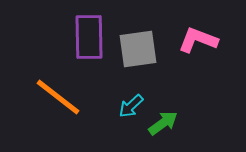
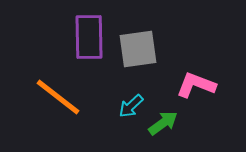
pink L-shape: moved 2 px left, 45 px down
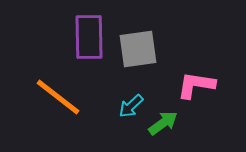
pink L-shape: rotated 12 degrees counterclockwise
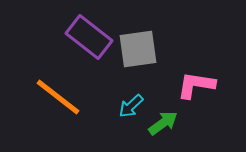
purple rectangle: rotated 51 degrees counterclockwise
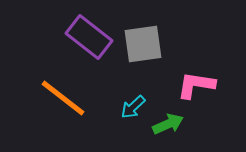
gray square: moved 5 px right, 5 px up
orange line: moved 5 px right, 1 px down
cyan arrow: moved 2 px right, 1 px down
green arrow: moved 5 px right, 1 px down; rotated 12 degrees clockwise
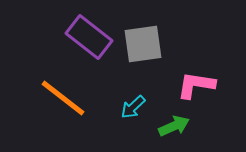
green arrow: moved 6 px right, 2 px down
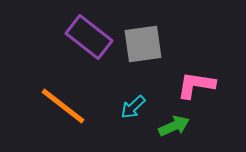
orange line: moved 8 px down
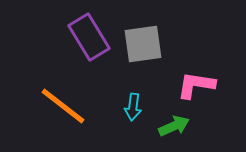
purple rectangle: rotated 21 degrees clockwise
cyan arrow: rotated 40 degrees counterclockwise
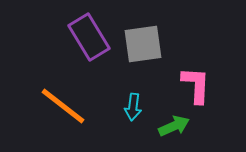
pink L-shape: rotated 84 degrees clockwise
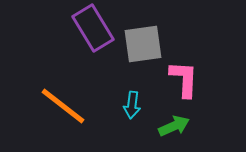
purple rectangle: moved 4 px right, 9 px up
pink L-shape: moved 12 px left, 6 px up
cyan arrow: moved 1 px left, 2 px up
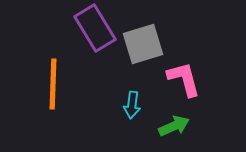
purple rectangle: moved 2 px right
gray square: rotated 9 degrees counterclockwise
pink L-shape: rotated 18 degrees counterclockwise
orange line: moved 10 px left, 22 px up; rotated 54 degrees clockwise
